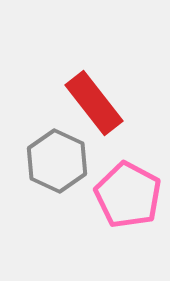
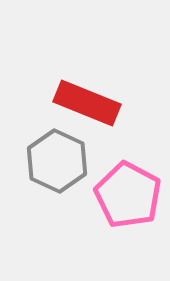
red rectangle: moved 7 px left; rotated 30 degrees counterclockwise
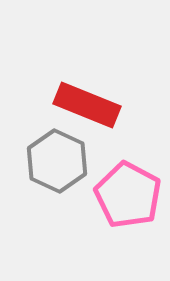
red rectangle: moved 2 px down
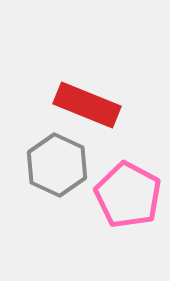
gray hexagon: moved 4 px down
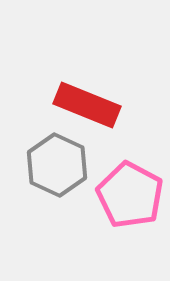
pink pentagon: moved 2 px right
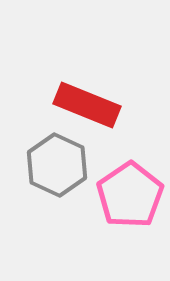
pink pentagon: rotated 10 degrees clockwise
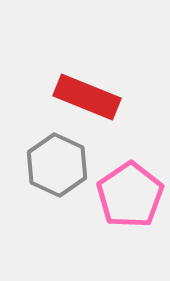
red rectangle: moved 8 px up
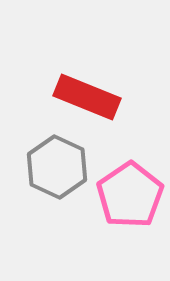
gray hexagon: moved 2 px down
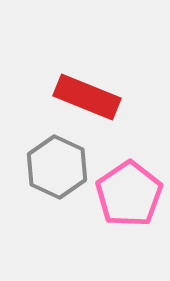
pink pentagon: moved 1 px left, 1 px up
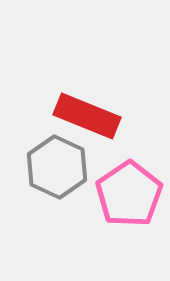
red rectangle: moved 19 px down
